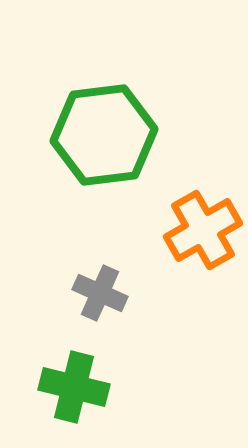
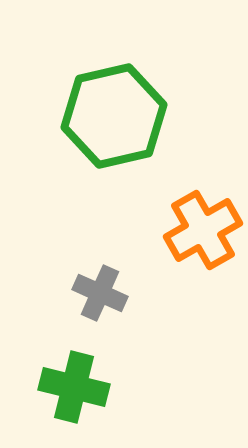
green hexagon: moved 10 px right, 19 px up; rotated 6 degrees counterclockwise
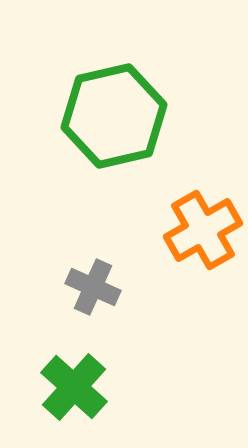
gray cross: moved 7 px left, 6 px up
green cross: rotated 28 degrees clockwise
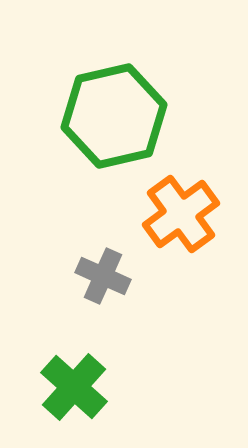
orange cross: moved 22 px left, 16 px up; rotated 6 degrees counterclockwise
gray cross: moved 10 px right, 11 px up
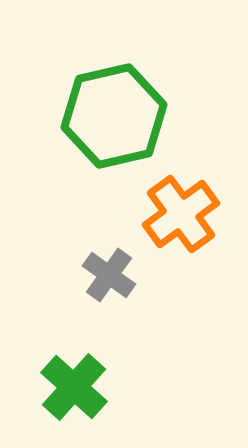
gray cross: moved 6 px right, 1 px up; rotated 12 degrees clockwise
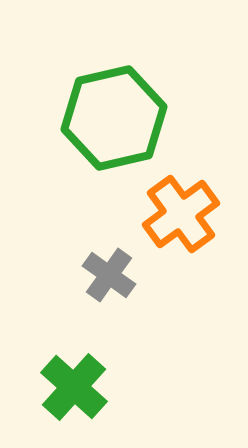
green hexagon: moved 2 px down
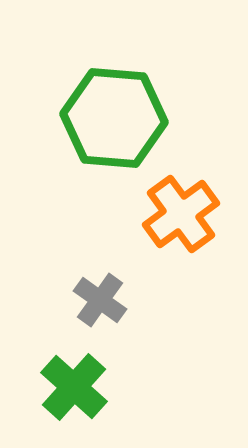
green hexagon: rotated 18 degrees clockwise
gray cross: moved 9 px left, 25 px down
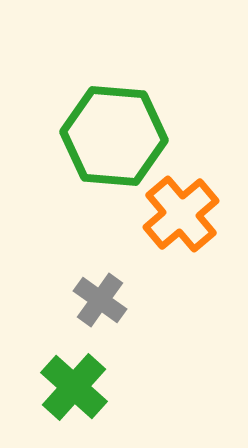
green hexagon: moved 18 px down
orange cross: rotated 4 degrees counterclockwise
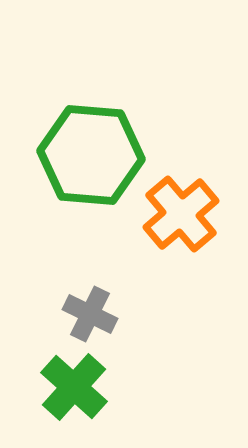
green hexagon: moved 23 px left, 19 px down
gray cross: moved 10 px left, 14 px down; rotated 10 degrees counterclockwise
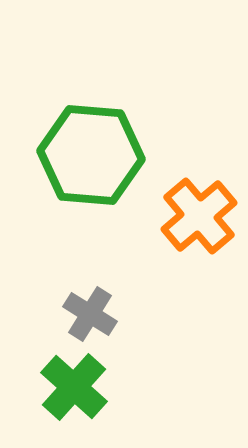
orange cross: moved 18 px right, 2 px down
gray cross: rotated 6 degrees clockwise
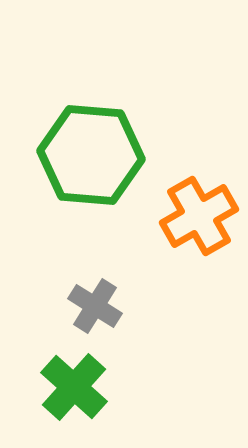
orange cross: rotated 10 degrees clockwise
gray cross: moved 5 px right, 8 px up
